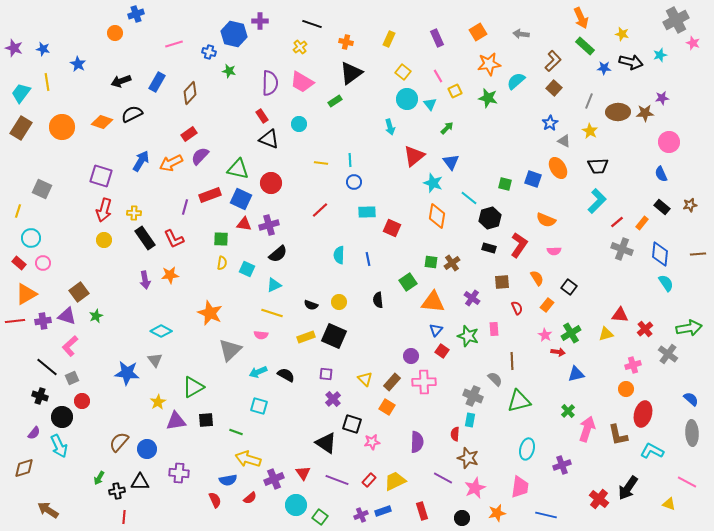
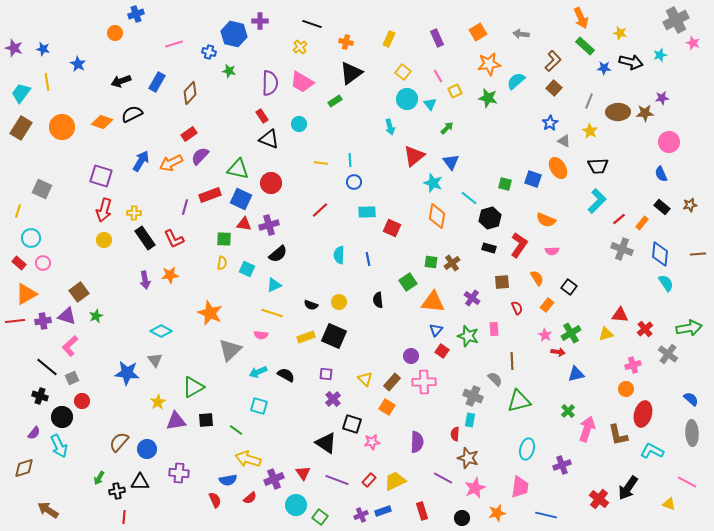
yellow star at (622, 34): moved 2 px left, 1 px up
red line at (617, 222): moved 2 px right, 3 px up
green square at (221, 239): moved 3 px right
pink semicircle at (554, 251): moved 2 px left
green line at (236, 432): moved 2 px up; rotated 16 degrees clockwise
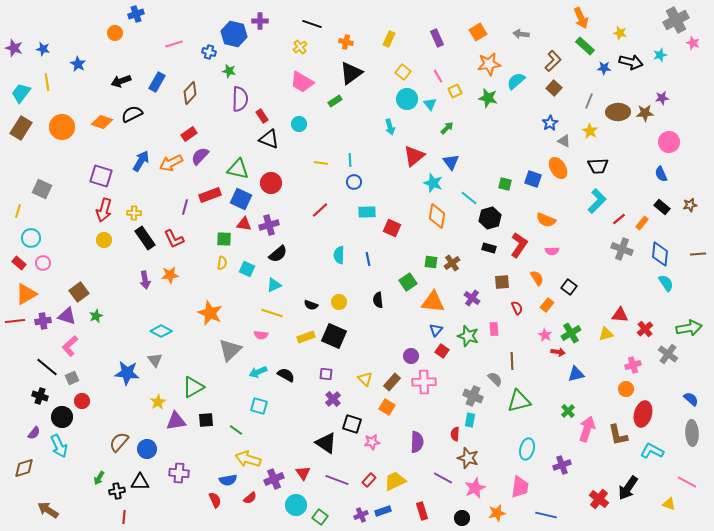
purple semicircle at (270, 83): moved 30 px left, 16 px down
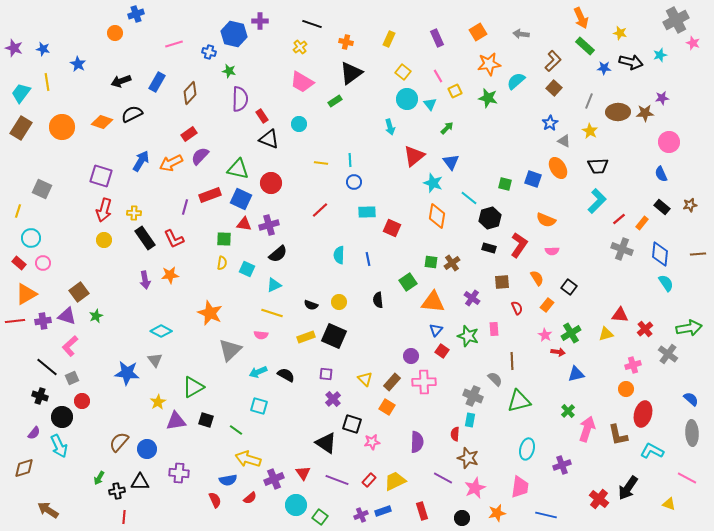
black square at (206, 420): rotated 21 degrees clockwise
pink line at (687, 482): moved 4 px up
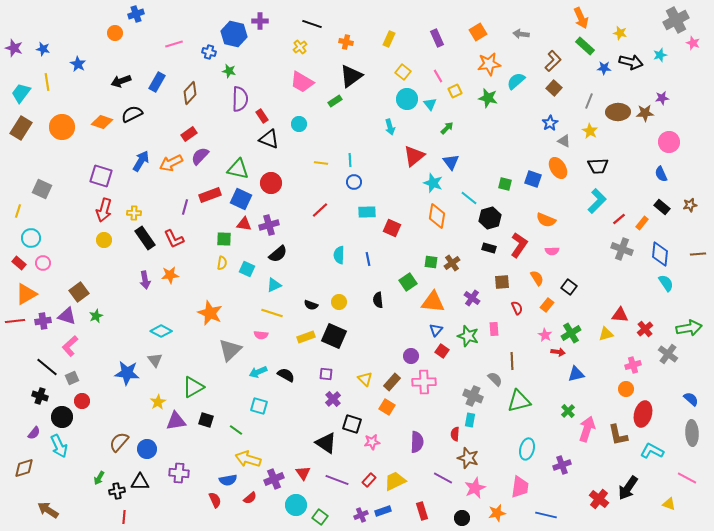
black triangle at (351, 73): moved 3 px down
